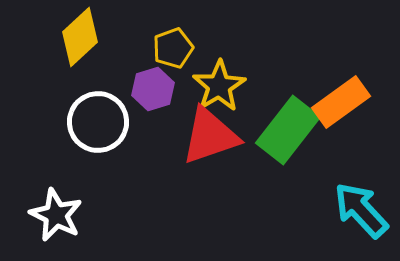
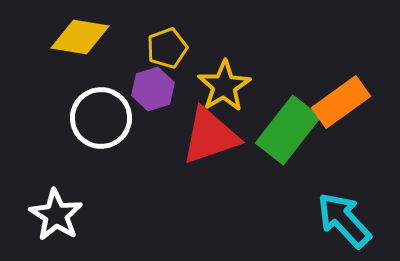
yellow diamond: rotated 52 degrees clockwise
yellow pentagon: moved 6 px left
yellow star: moved 5 px right
white circle: moved 3 px right, 4 px up
cyan arrow: moved 17 px left, 10 px down
white star: rotated 6 degrees clockwise
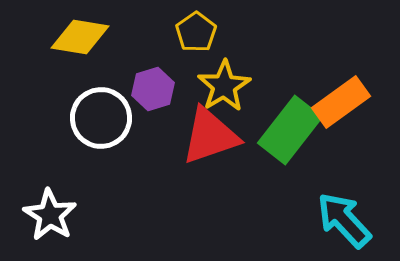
yellow pentagon: moved 29 px right, 16 px up; rotated 15 degrees counterclockwise
green rectangle: moved 2 px right
white star: moved 6 px left
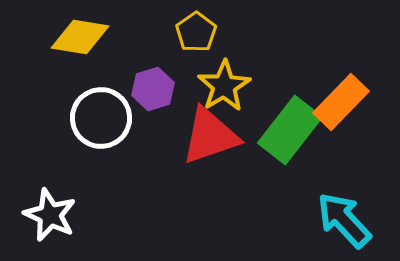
orange rectangle: rotated 10 degrees counterclockwise
white star: rotated 8 degrees counterclockwise
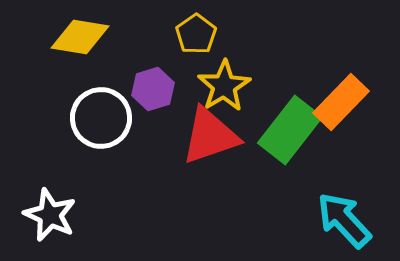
yellow pentagon: moved 2 px down
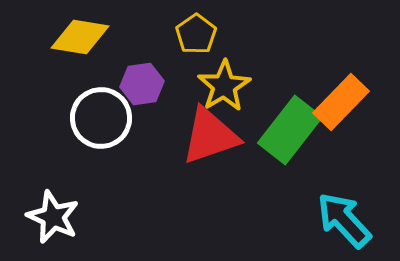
purple hexagon: moved 11 px left, 5 px up; rotated 9 degrees clockwise
white star: moved 3 px right, 2 px down
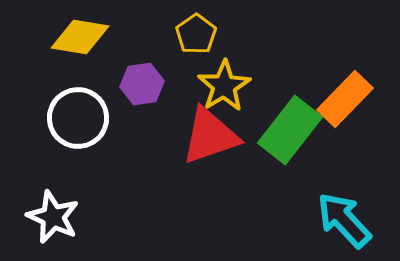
orange rectangle: moved 4 px right, 3 px up
white circle: moved 23 px left
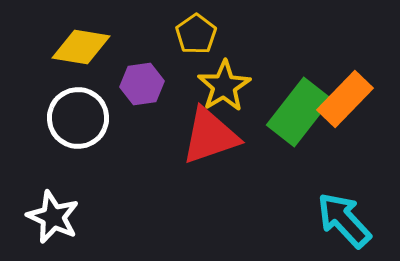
yellow diamond: moved 1 px right, 10 px down
green rectangle: moved 9 px right, 18 px up
